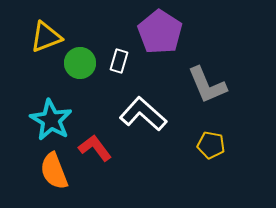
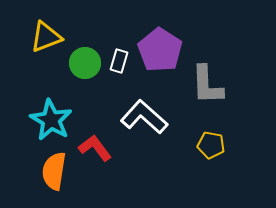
purple pentagon: moved 18 px down
green circle: moved 5 px right
gray L-shape: rotated 21 degrees clockwise
white L-shape: moved 1 px right, 3 px down
orange semicircle: rotated 30 degrees clockwise
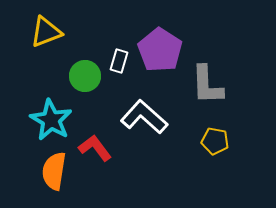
yellow triangle: moved 5 px up
green circle: moved 13 px down
yellow pentagon: moved 4 px right, 4 px up
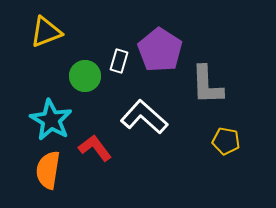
yellow pentagon: moved 11 px right
orange semicircle: moved 6 px left, 1 px up
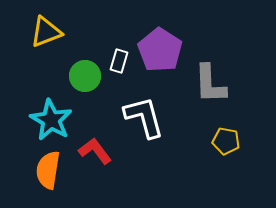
gray L-shape: moved 3 px right, 1 px up
white L-shape: rotated 33 degrees clockwise
red L-shape: moved 3 px down
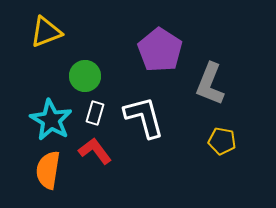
white rectangle: moved 24 px left, 52 px down
gray L-shape: rotated 24 degrees clockwise
yellow pentagon: moved 4 px left
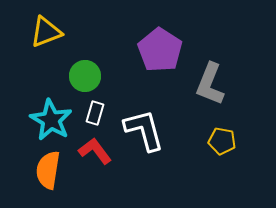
white L-shape: moved 13 px down
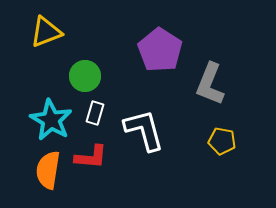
red L-shape: moved 4 px left, 6 px down; rotated 132 degrees clockwise
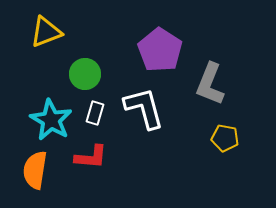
green circle: moved 2 px up
white L-shape: moved 22 px up
yellow pentagon: moved 3 px right, 3 px up
orange semicircle: moved 13 px left
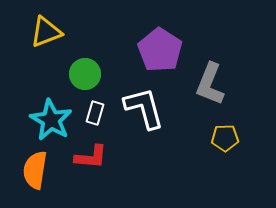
yellow pentagon: rotated 12 degrees counterclockwise
